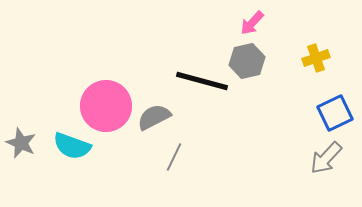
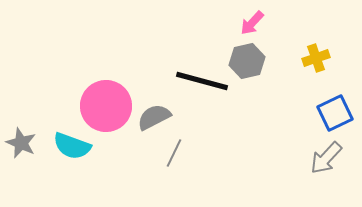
gray line: moved 4 px up
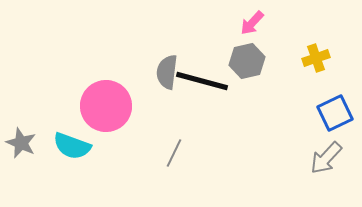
gray semicircle: moved 13 px right, 45 px up; rotated 56 degrees counterclockwise
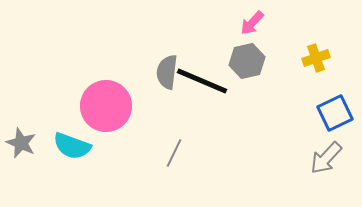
black line: rotated 8 degrees clockwise
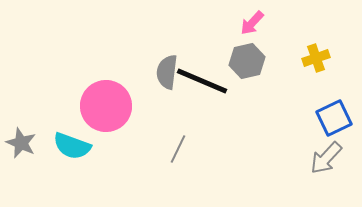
blue square: moved 1 px left, 5 px down
gray line: moved 4 px right, 4 px up
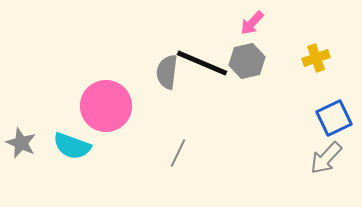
black line: moved 18 px up
gray line: moved 4 px down
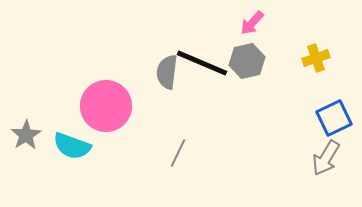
gray star: moved 5 px right, 8 px up; rotated 16 degrees clockwise
gray arrow: rotated 12 degrees counterclockwise
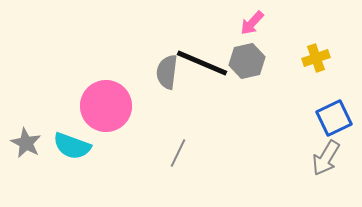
gray star: moved 8 px down; rotated 12 degrees counterclockwise
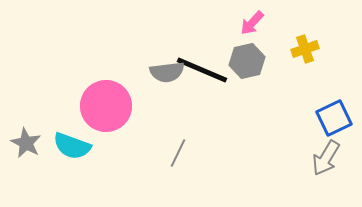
yellow cross: moved 11 px left, 9 px up
black line: moved 7 px down
gray semicircle: rotated 104 degrees counterclockwise
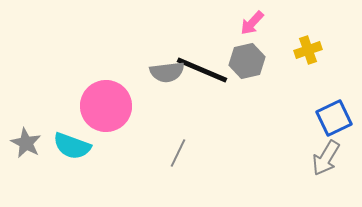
yellow cross: moved 3 px right, 1 px down
